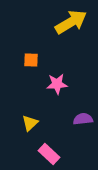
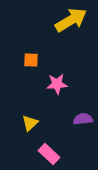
yellow arrow: moved 2 px up
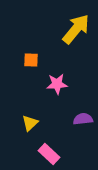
yellow arrow: moved 5 px right, 9 px down; rotated 20 degrees counterclockwise
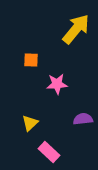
pink rectangle: moved 2 px up
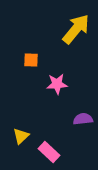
yellow triangle: moved 9 px left, 13 px down
